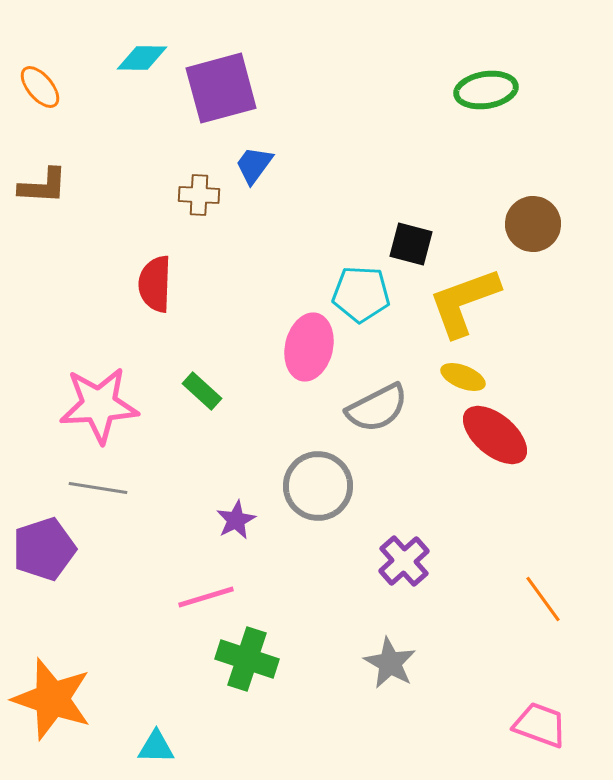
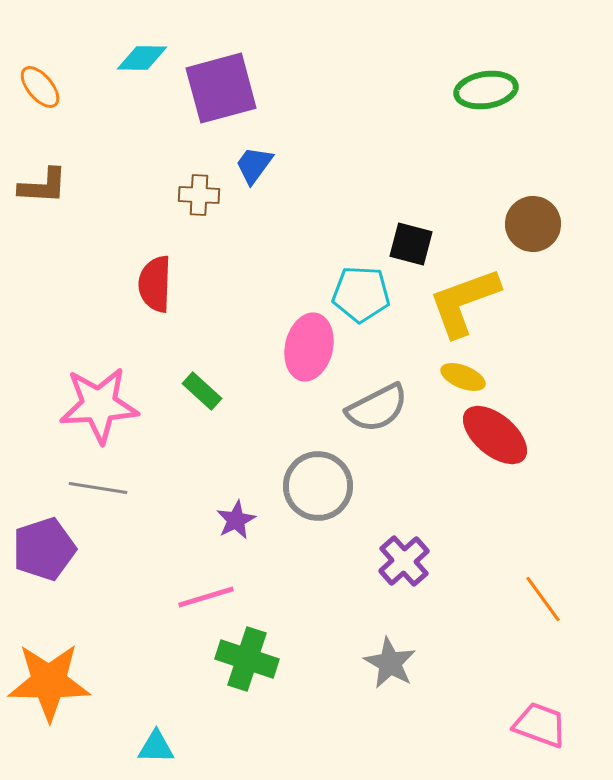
orange star: moved 3 px left, 17 px up; rotated 18 degrees counterclockwise
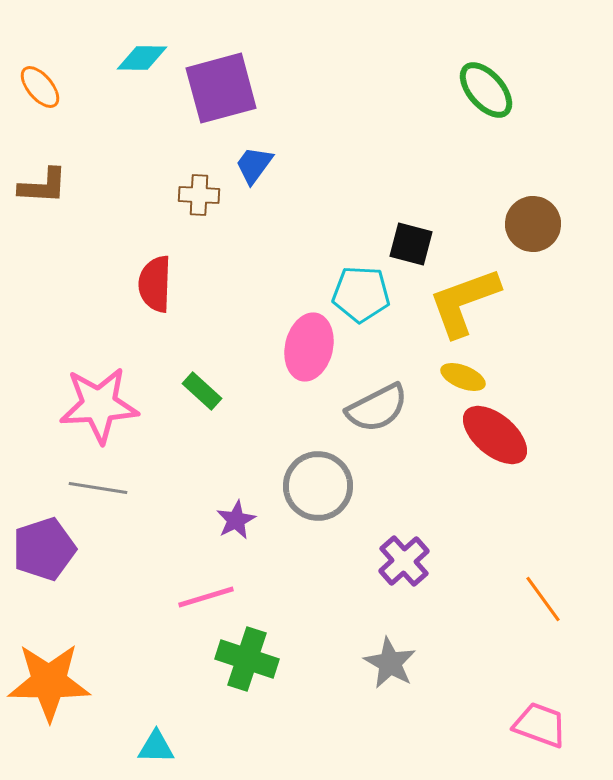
green ellipse: rotated 58 degrees clockwise
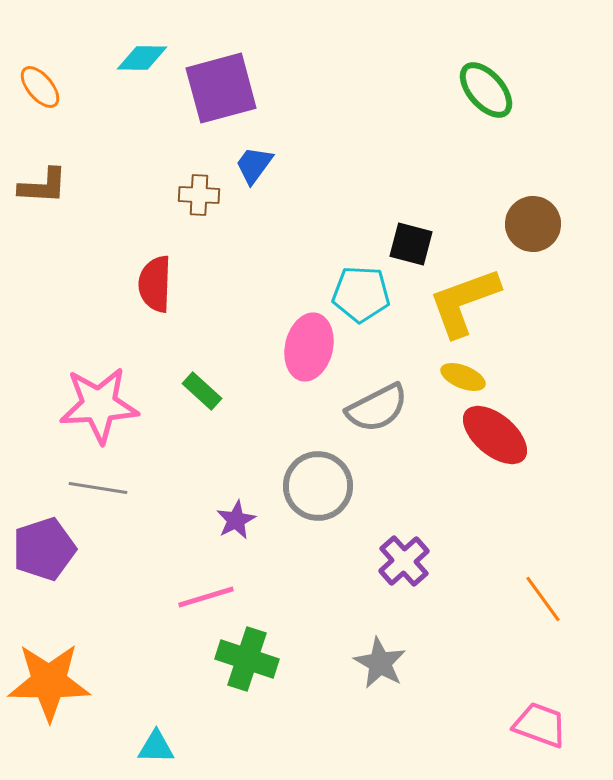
gray star: moved 10 px left
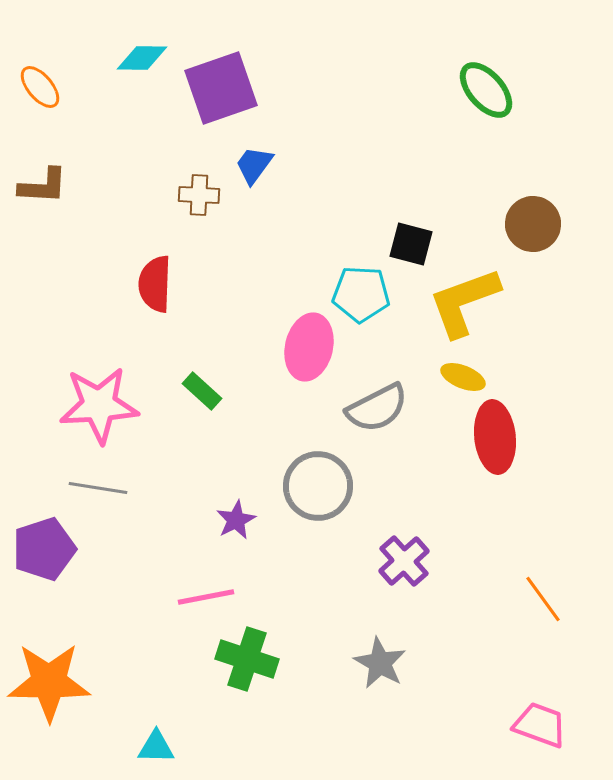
purple square: rotated 4 degrees counterclockwise
red ellipse: moved 2 px down; rotated 44 degrees clockwise
pink line: rotated 6 degrees clockwise
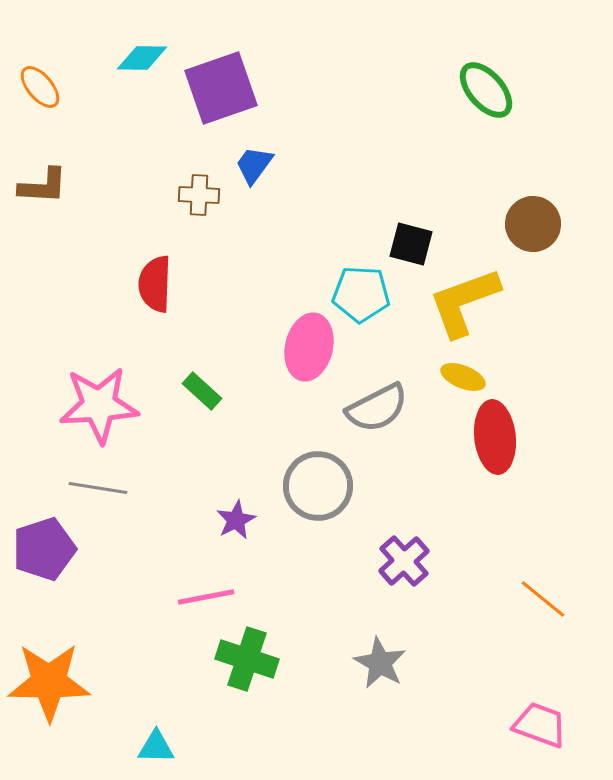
orange line: rotated 15 degrees counterclockwise
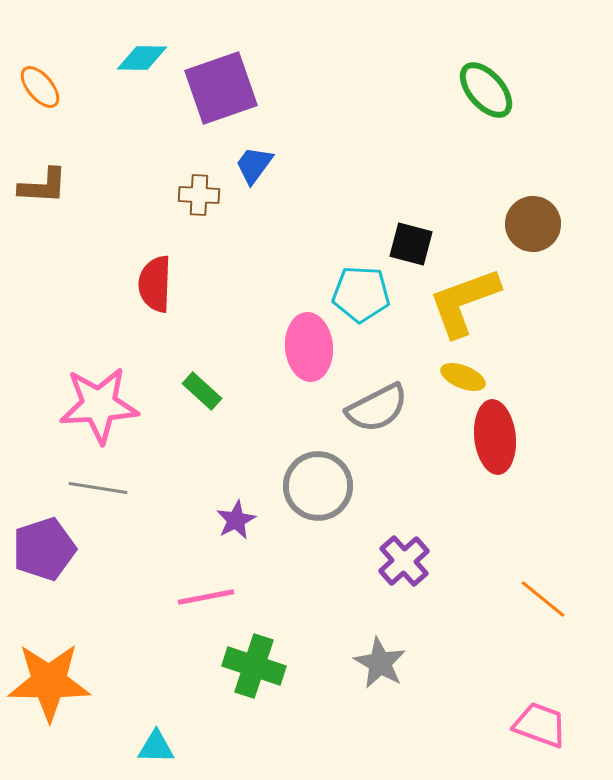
pink ellipse: rotated 18 degrees counterclockwise
green cross: moved 7 px right, 7 px down
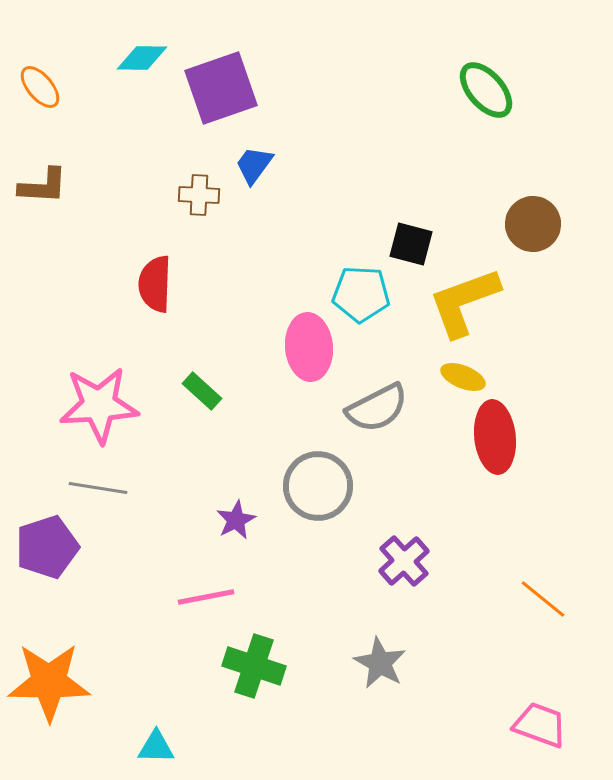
purple pentagon: moved 3 px right, 2 px up
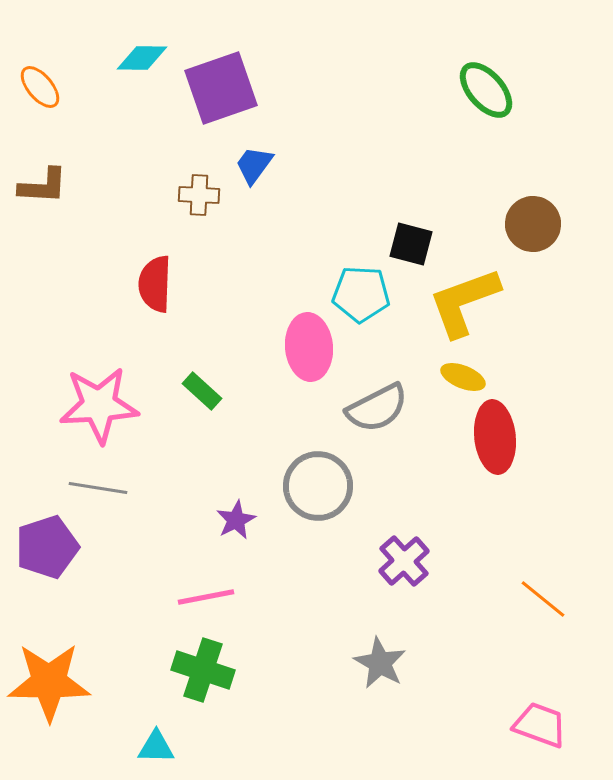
green cross: moved 51 px left, 4 px down
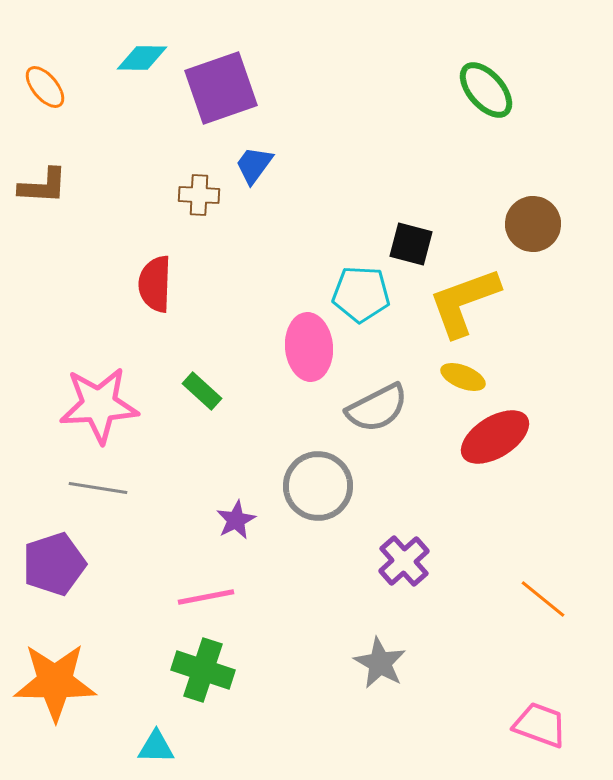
orange ellipse: moved 5 px right
red ellipse: rotated 64 degrees clockwise
purple pentagon: moved 7 px right, 17 px down
orange star: moved 6 px right
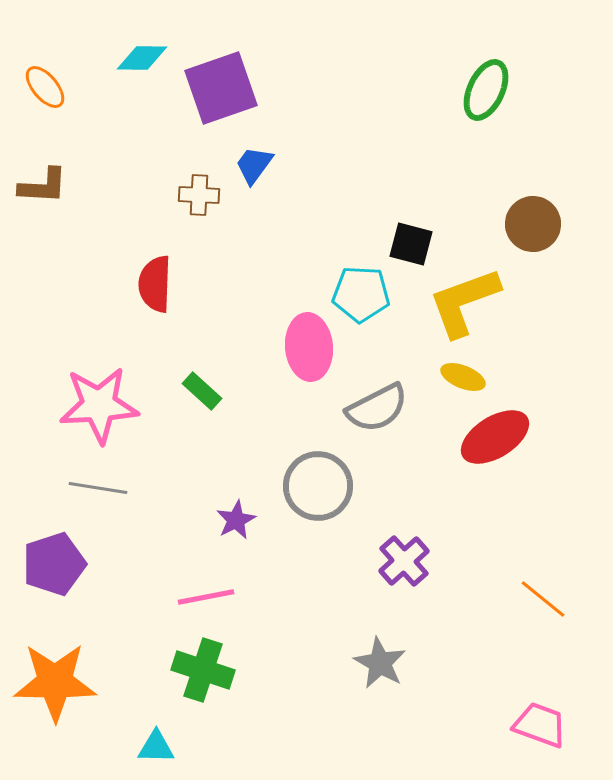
green ellipse: rotated 66 degrees clockwise
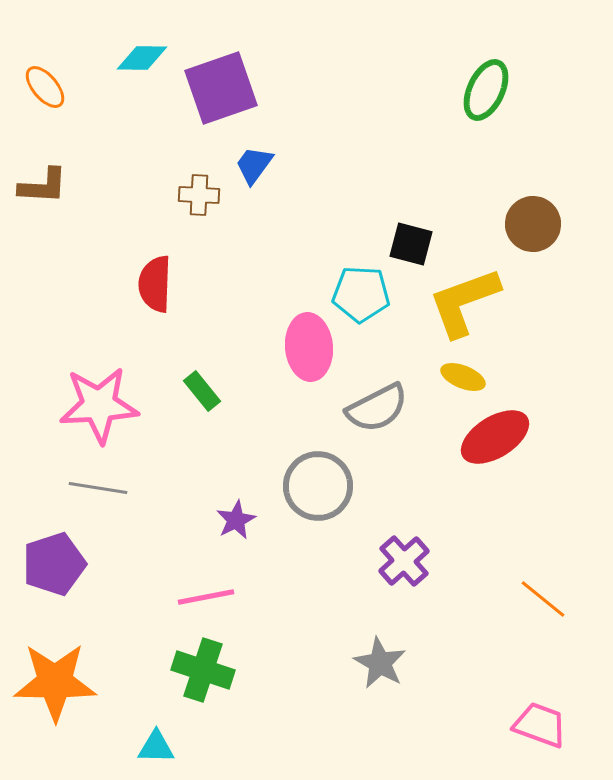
green rectangle: rotated 9 degrees clockwise
